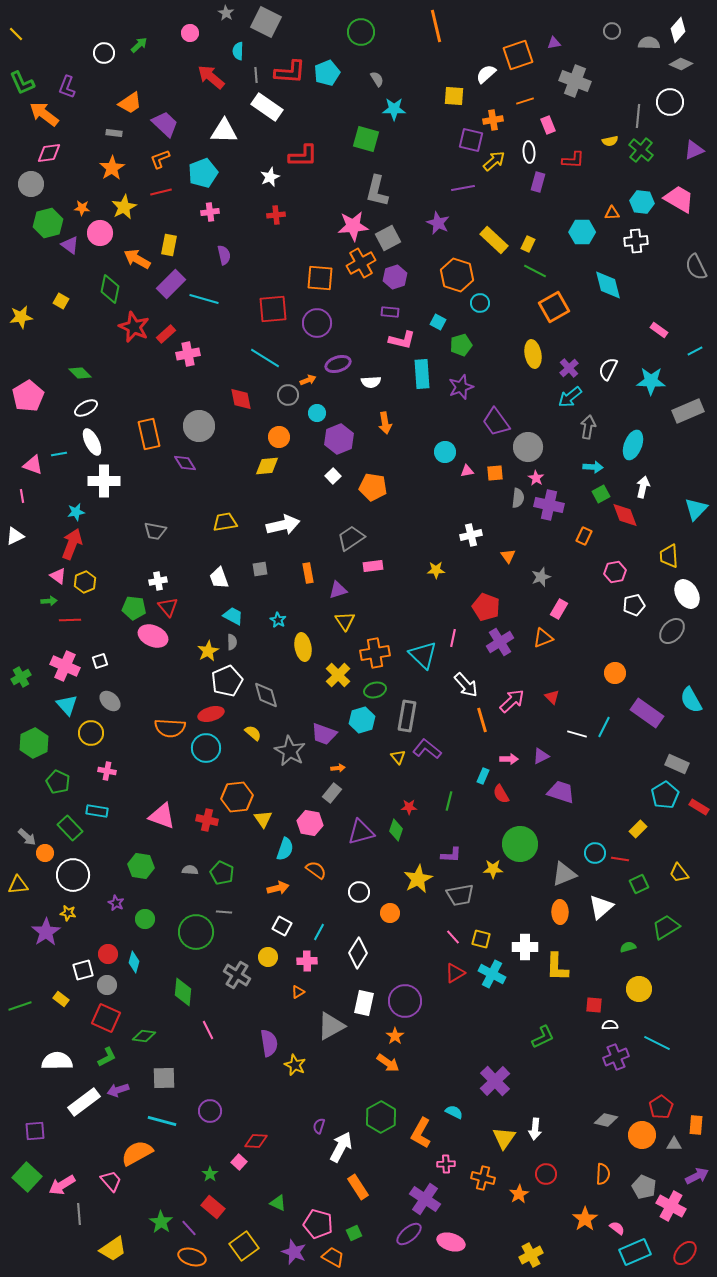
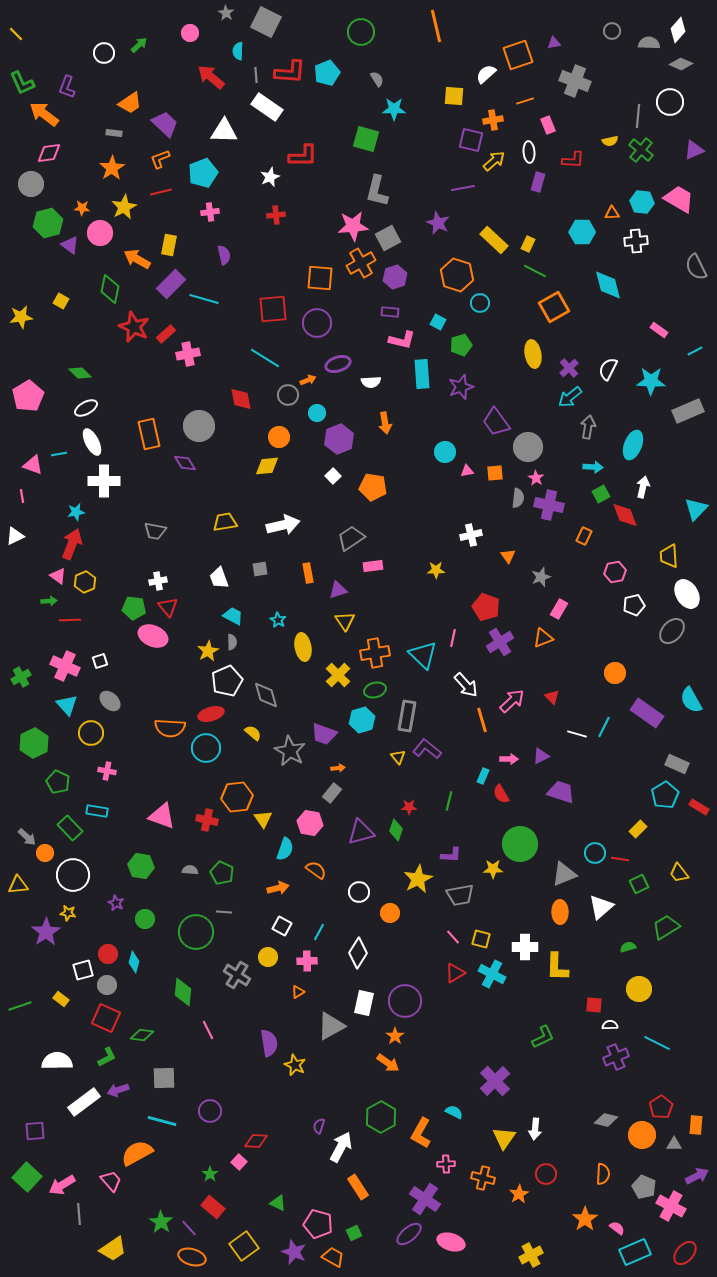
green diamond at (144, 1036): moved 2 px left, 1 px up
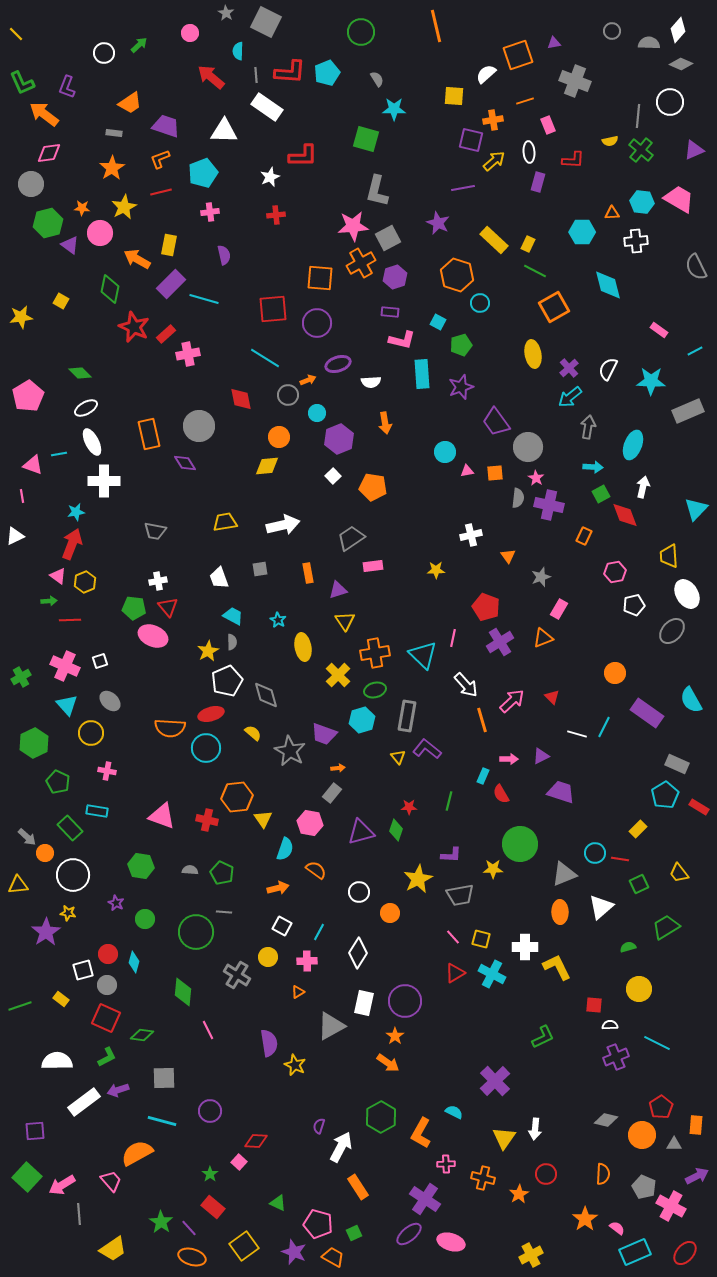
purple trapezoid at (165, 124): moved 1 px right, 2 px down; rotated 24 degrees counterclockwise
yellow L-shape at (557, 967): rotated 152 degrees clockwise
